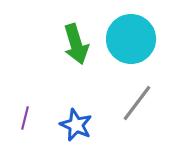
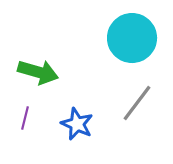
cyan circle: moved 1 px right, 1 px up
green arrow: moved 38 px left, 28 px down; rotated 57 degrees counterclockwise
blue star: moved 1 px right, 1 px up
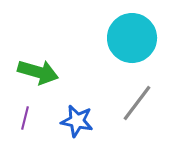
blue star: moved 3 px up; rotated 12 degrees counterclockwise
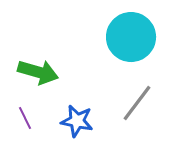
cyan circle: moved 1 px left, 1 px up
purple line: rotated 40 degrees counterclockwise
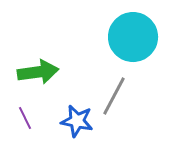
cyan circle: moved 2 px right
green arrow: rotated 24 degrees counterclockwise
gray line: moved 23 px left, 7 px up; rotated 9 degrees counterclockwise
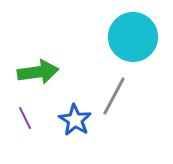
blue star: moved 2 px left, 1 px up; rotated 20 degrees clockwise
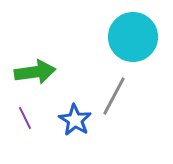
green arrow: moved 3 px left
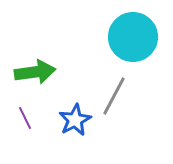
blue star: rotated 12 degrees clockwise
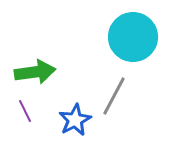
purple line: moved 7 px up
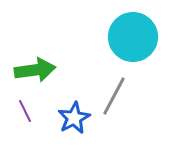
green arrow: moved 2 px up
blue star: moved 1 px left, 2 px up
